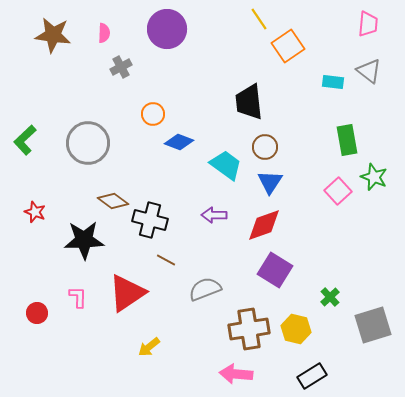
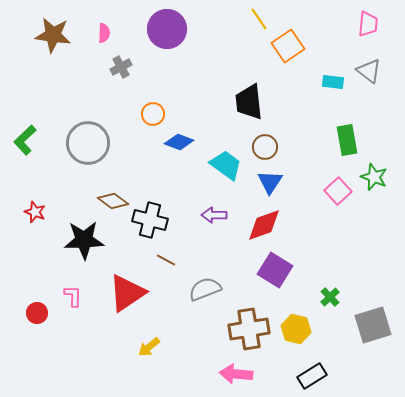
pink L-shape: moved 5 px left, 1 px up
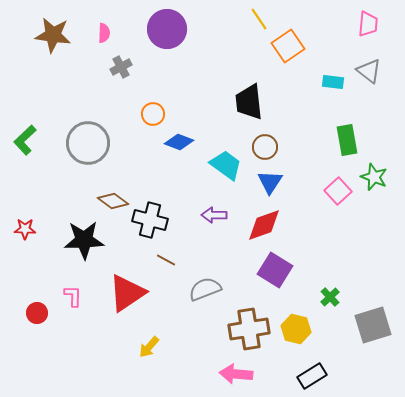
red star: moved 10 px left, 17 px down; rotated 20 degrees counterclockwise
yellow arrow: rotated 10 degrees counterclockwise
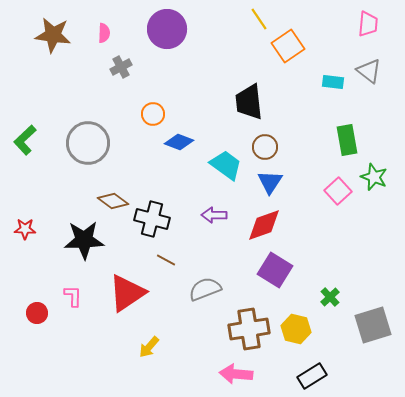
black cross: moved 2 px right, 1 px up
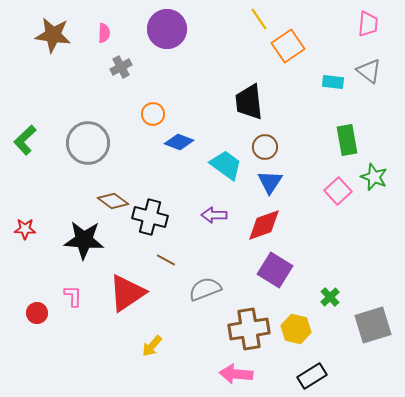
black cross: moved 2 px left, 2 px up
black star: rotated 6 degrees clockwise
yellow arrow: moved 3 px right, 1 px up
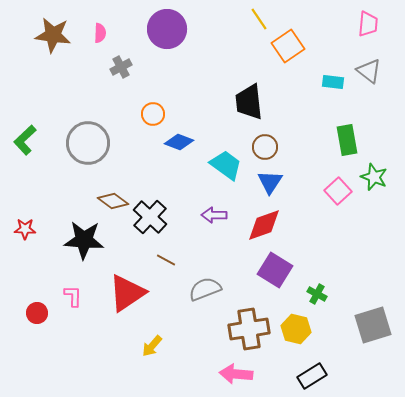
pink semicircle: moved 4 px left
black cross: rotated 28 degrees clockwise
green cross: moved 13 px left, 3 px up; rotated 18 degrees counterclockwise
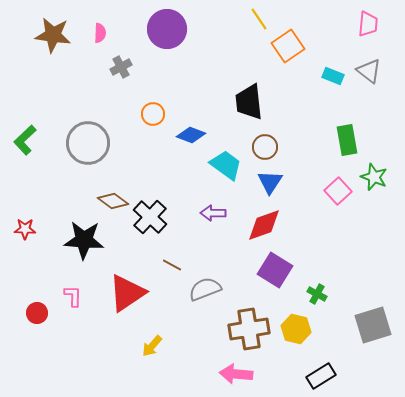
cyan rectangle: moved 6 px up; rotated 15 degrees clockwise
blue diamond: moved 12 px right, 7 px up
purple arrow: moved 1 px left, 2 px up
brown line: moved 6 px right, 5 px down
black rectangle: moved 9 px right
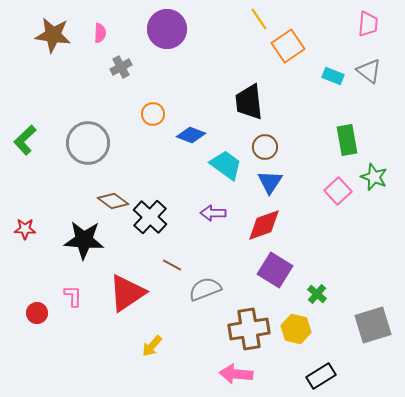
green cross: rotated 12 degrees clockwise
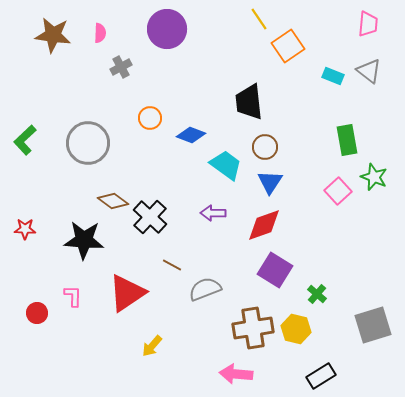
orange circle: moved 3 px left, 4 px down
brown cross: moved 4 px right, 1 px up
